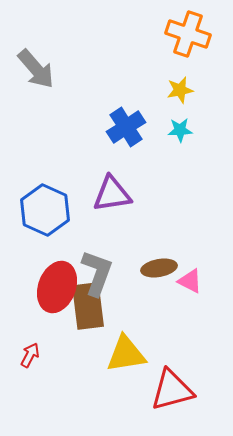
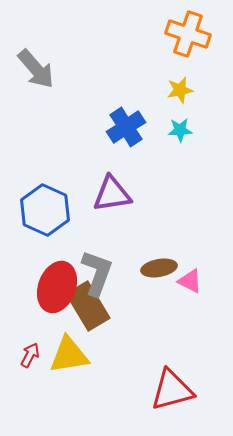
brown rectangle: rotated 24 degrees counterclockwise
yellow triangle: moved 57 px left, 1 px down
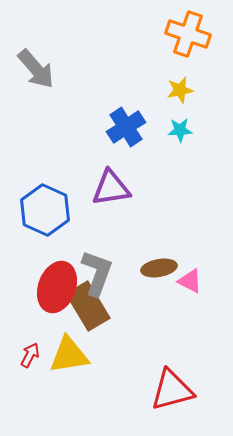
purple triangle: moved 1 px left, 6 px up
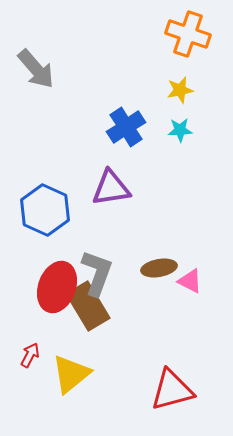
yellow triangle: moved 2 px right, 19 px down; rotated 30 degrees counterclockwise
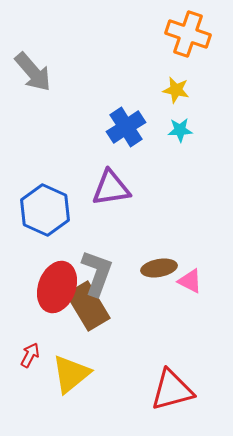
gray arrow: moved 3 px left, 3 px down
yellow star: moved 4 px left; rotated 24 degrees clockwise
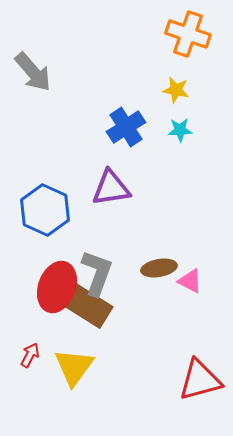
brown rectangle: rotated 27 degrees counterclockwise
yellow triangle: moved 3 px right, 7 px up; rotated 15 degrees counterclockwise
red triangle: moved 28 px right, 10 px up
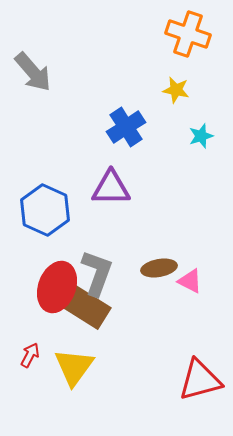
cyan star: moved 21 px right, 6 px down; rotated 15 degrees counterclockwise
purple triangle: rotated 9 degrees clockwise
brown rectangle: moved 2 px left, 1 px down
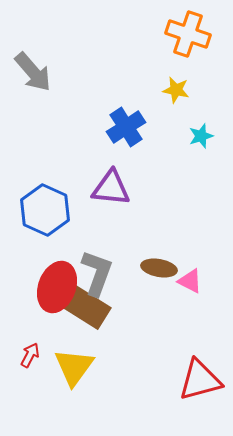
purple triangle: rotated 6 degrees clockwise
brown ellipse: rotated 20 degrees clockwise
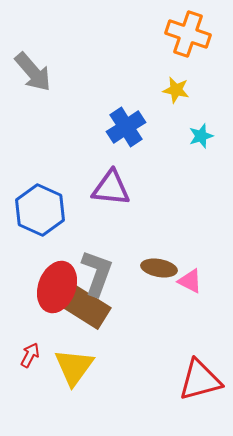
blue hexagon: moved 5 px left
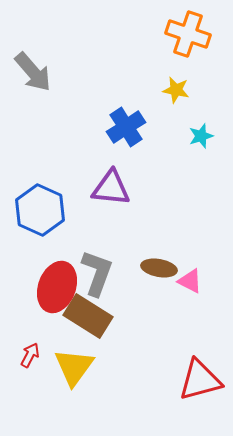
brown rectangle: moved 2 px right, 9 px down
